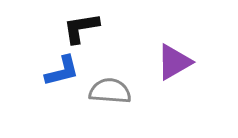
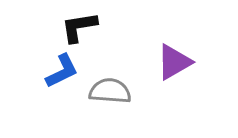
black L-shape: moved 2 px left, 1 px up
blue L-shape: rotated 12 degrees counterclockwise
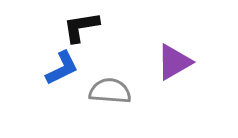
black L-shape: moved 2 px right
blue L-shape: moved 3 px up
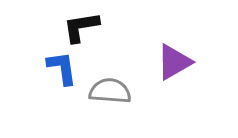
blue L-shape: rotated 72 degrees counterclockwise
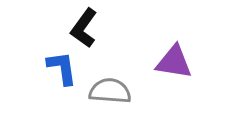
black L-shape: moved 3 px right, 1 px down; rotated 45 degrees counterclockwise
purple triangle: rotated 39 degrees clockwise
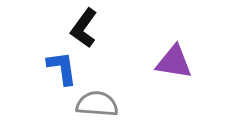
gray semicircle: moved 13 px left, 13 px down
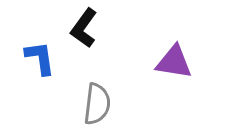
blue L-shape: moved 22 px left, 10 px up
gray semicircle: rotated 93 degrees clockwise
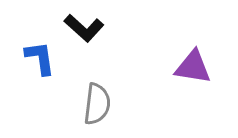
black L-shape: rotated 84 degrees counterclockwise
purple triangle: moved 19 px right, 5 px down
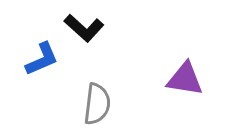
blue L-shape: moved 2 px right, 1 px down; rotated 75 degrees clockwise
purple triangle: moved 8 px left, 12 px down
